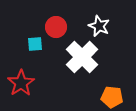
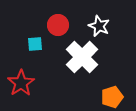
red circle: moved 2 px right, 2 px up
orange pentagon: rotated 25 degrees counterclockwise
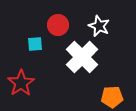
orange pentagon: rotated 15 degrees clockwise
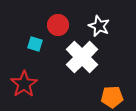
cyan square: rotated 21 degrees clockwise
red star: moved 3 px right, 1 px down
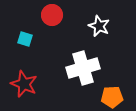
red circle: moved 6 px left, 10 px up
cyan square: moved 10 px left, 5 px up
white cross: moved 1 px right, 11 px down; rotated 28 degrees clockwise
red star: rotated 16 degrees counterclockwise
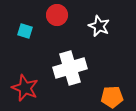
red circle: moved 5 px right
cyan square: moved 8 px up
white cross: moved 13 px left
red star: moved 1 px right, 4 px down
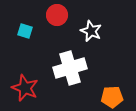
white star: moved 8 px left, 5 px down
